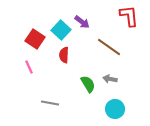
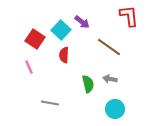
green semicircle: rotated 18 degrees clockwise
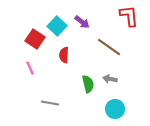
cyan square: moved 4 px left, 4 px up
pink line: moved 1 px right, 1 px down
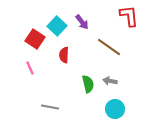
purple arrow: rotated 14 degrees clockwise
gray arrow: moved 2 px down
gray line: moved 4 px down
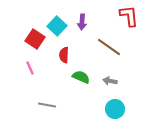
purple arrow: rotated 42 degrees clockwise
green semicircle: moved 7 px left, 7 px up; rotated 54 degrees counterclockwise
gray line: moved 3 px left, 2 px up
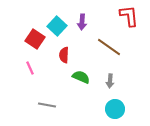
gray arrow: rotated 96 degrees counterclockwise
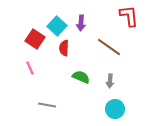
purple arrow: moved 1 px left, 1 px down
red semicircle: moved 7 px up
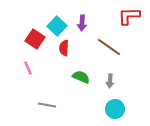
red L-shape: rotated 85 degrees counterclockwise
purple arrow: moved 1 px right
pink line: moved 2 px left
